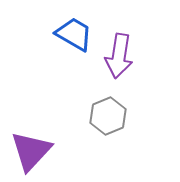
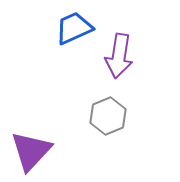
blue trapezoid: moved 6 px up; rotated 54 degrees counterclockwise
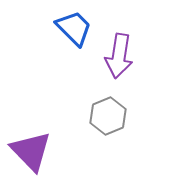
blue trapezoid: rotated 69 degrees clockwise
purple triangle: rotated 27 degrees counterclockwise
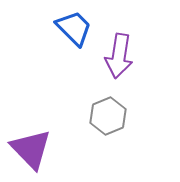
purple triangle: moved 2 px up
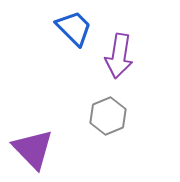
purple triangle: moved 2 px right
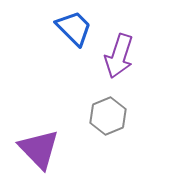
purple arrow: rotated 9 degrees clockwise
purple triangle: moved 6 px right
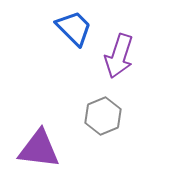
gray hexagon: moved 5 px left
purple triangle: rotated 39 degrees counterclockwise
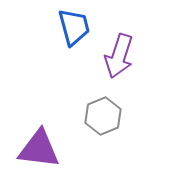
blue trapezoid: moved 1 px up; rotated 30 degrees clockwise
